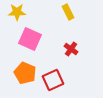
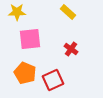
yellow rectangle: rotated 21 degrees counterclockwise
pink square: rotated 30 degrees counterclockwise
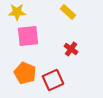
pink square: moved 2 px left, 3 px up
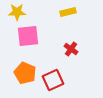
yellow rectangle: rotated 56 degrees counterclockwise
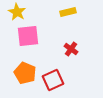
yellow star: rotated 30 degrees clockwise
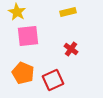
orange pentagon: moved 2 px left
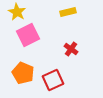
pink square: moved 1 px up; rotated 20 degrees counterclockwise
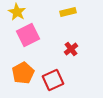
red cross: rotated 16 degrees clockwise
orange pentagon: rotated 20 degrees clockwise
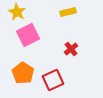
orange pentagon: rotated 10 degrees counterclockwise
